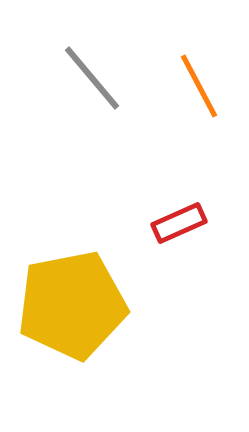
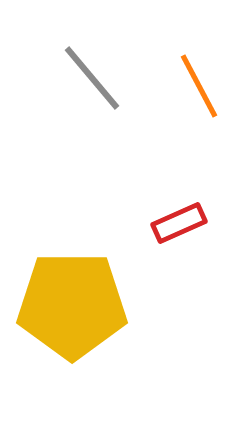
yellow pentagon: rotated 11 degrees clockwise
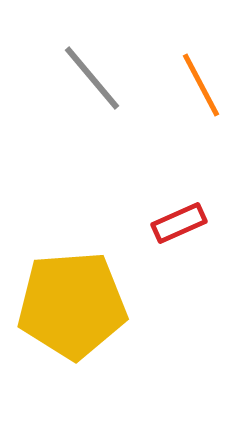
orange line: moved 2 px right, 1 px up
yellow pentagon: rotated 4 degrees counterclockwise
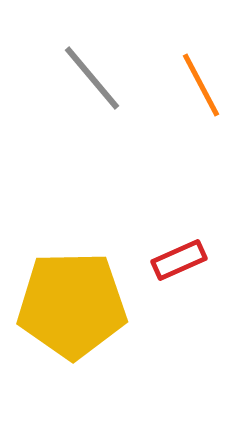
red rectangle: moved 37 px down
yellow pentagon: rotated 3 degrees clockwise
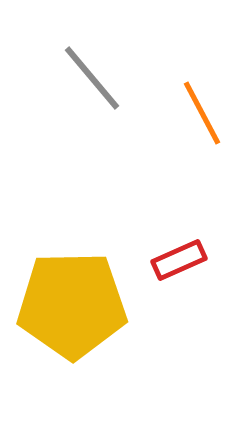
orange line: moved 1 px right, 28 px down
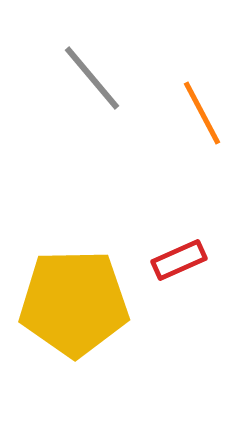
yellow pentagon: moved 2 px right, 2 px up
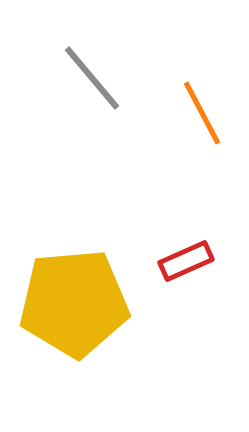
red rectangle: moved 7 px right, 1 px down
yellow pentagon: rotated 4 degrees counterclockwise
